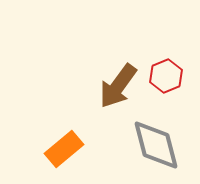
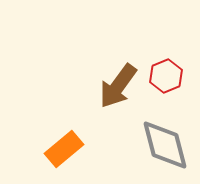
gray diamond: moved 9 px right
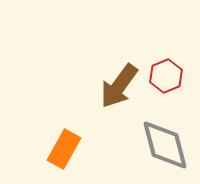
brown arrow: moved 1 px right
orange rectangle: rotated 21 degrees counterclockwise
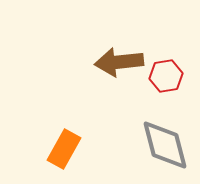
red hexagon: rotated 12 degrees clockwise
brown arrow: moved 24 px up; rotated 48 degrees clockwise
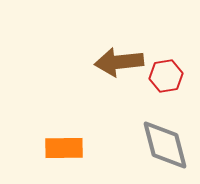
orange rectangle: moved 1 px up; rotated 60 degrees clockwise
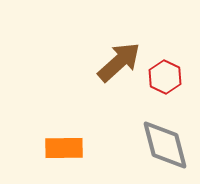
brown arrow: rotated 144 degrees clockwise
red hexagon: moved 1 px left, 1 px down; rotated 24 degrees counterclockwise
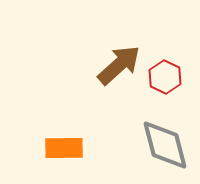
brown arrow: moved 3 px down
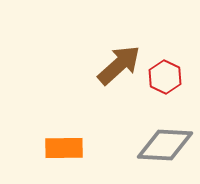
gray diamond: rotated 72 degrees counterclockwise
